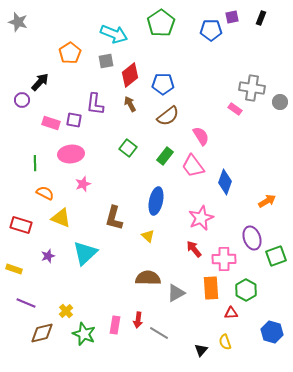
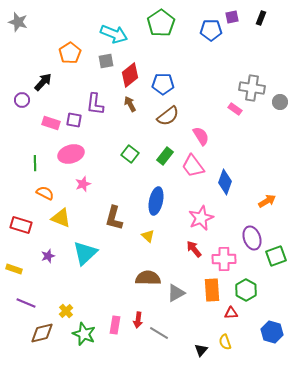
black arrow at (40, 82): moved 3 px right
green square at (128, 148): moved 2 px right, 6 px down
pink ellipse at (71, 154): rotated 10 degrees counterclockwise
orange rectangle at (211, 288): moved 1 px right, 2 px down
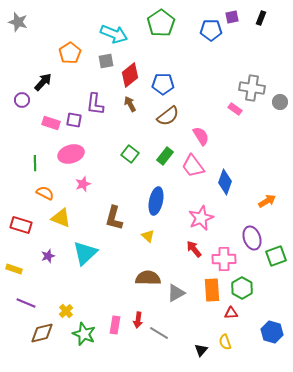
green hexagon at (246, 290): moved 4 px left, 2 px up
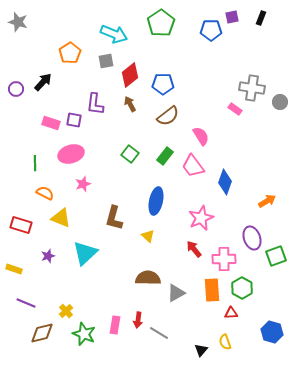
purple circle at (22, 100): moved 6 px left, 11 px up
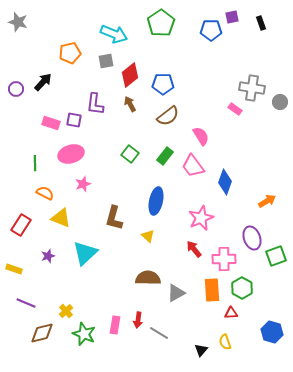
black rectangle at (261, 18): moved 5 px down; rotated 40 degrees counterclockwise
orange pentagon at (70, 53): rotated 20 degrees clockwise
red rectangle at (21, 225): rotated 75 degrees counterclockwise
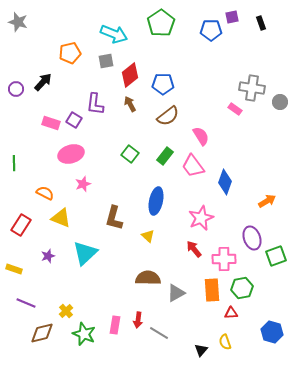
purple square at (74, 120): rotated 21 degrees clockwise
green line at (35, 163): moved 21 px left
green hexagon at (242, 288): rotated 20 degrees clockwise
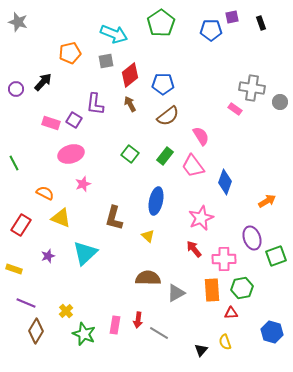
green line at (14, 163): rotated 28 degrees counterclockwise
brown diamond at (42, 333): moved 6 px left, 2 px up; rotated 45 degrees counterclockwise
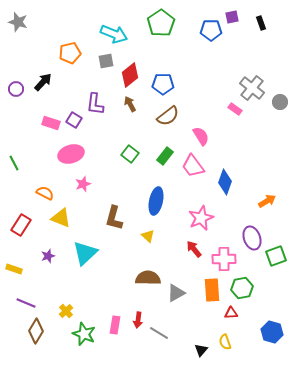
gray cross at (252, 88): rotated 30 degrees clockwise
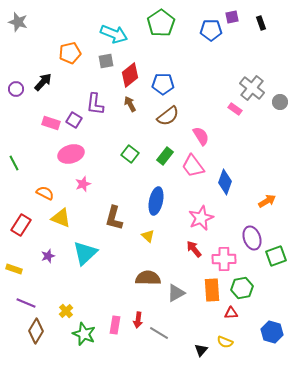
yellow semicircle at (225, 342): rotated 49 degrees counterclockwise
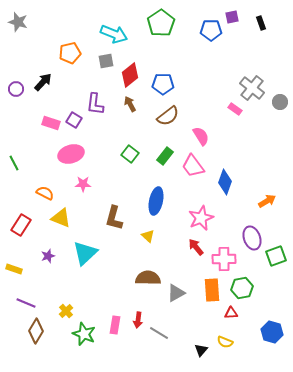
pink star at (83, 184): rotated 21 degrees clockwise
red arrow at (194, 249): moved 2 px right, 2 px up
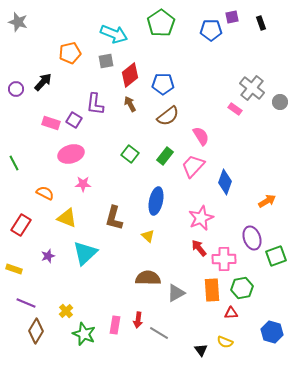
pink trapezoid at (193, 166): rotated 80 degrees clockwise
yellow triangle at (61, 218): moved 6 px right
red arrow at (196, 247): moved 3 px right, 1 px down
black triangle at (201, 350): rotated 16 degrees counterclockwise
